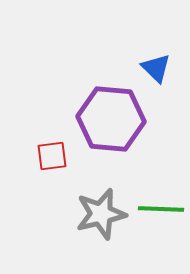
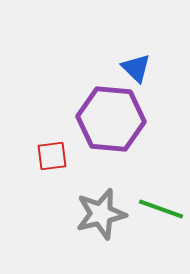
blue triangle: moved 20 px left
green line: rotated 18 degrees clockwise
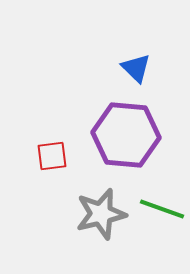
purple hexagon: moved 15 px right, 16 px down
green line: moved 1 px right
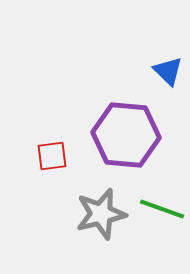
blue triangle: moved 32 px right, 3 px down
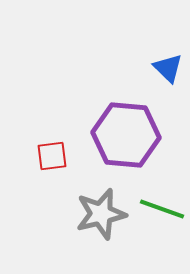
blue triangle: moved 3 px up
